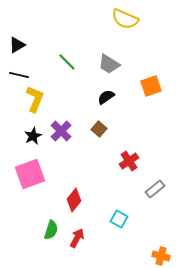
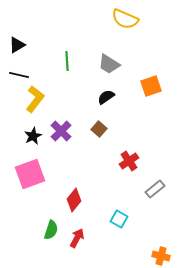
green line: moved 1 px up; rotated 42 degrees clockwise
yellow L-shape: rotated 16 degrees clockwise
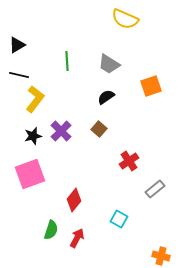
black star: rotated 12 degrees clockwise
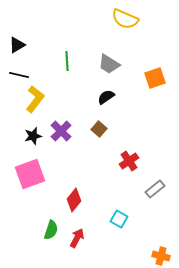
orange square: moved 4 px right, 8 px up
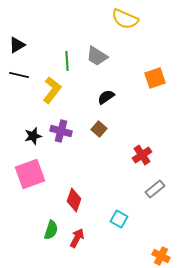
gray trapezoid: moved 12 px left, 8 px up
yellow L-shape: moved 17 px right, 9 px up
purple cross: rotated 30 degrees counterclockwise
red cross: moved 13 px right, 6 px up
red diamond: rotated 20 degrees counterclockwise
orange cross: rotated 12 degrees clockwise
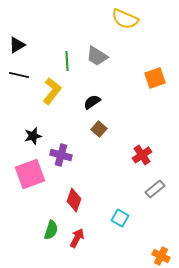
yellow L-shape: moved 1 px down
black semicircle: moved 14 px left, 5 px down
purple cross: moved 24 px down
cyan square: moved 1 px right, 1 px up
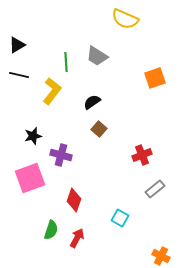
green line: moved 1 px left, 1 px down
red cross: rotated 12 degrees clockwise
pink square: moved 4 px down
